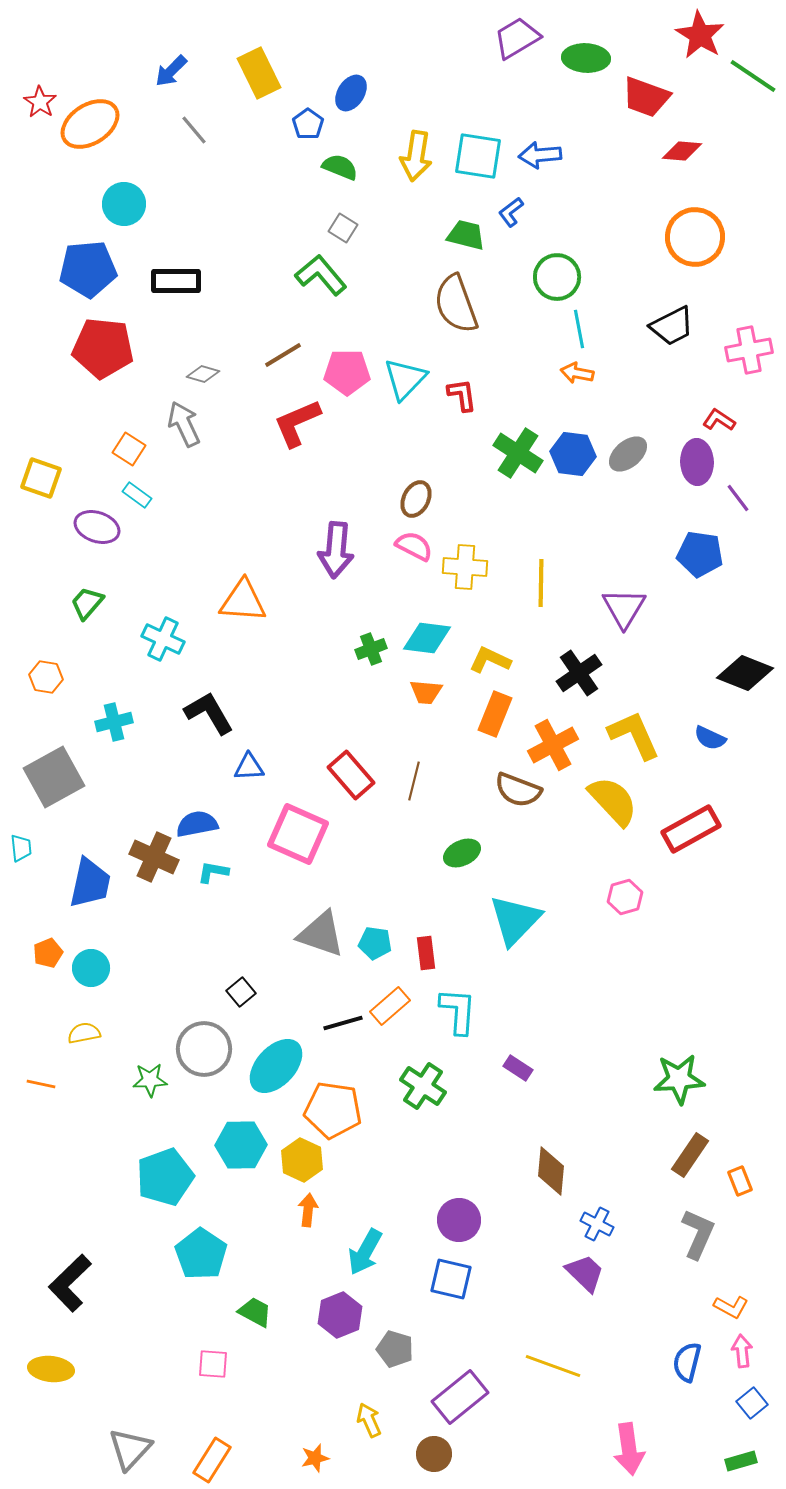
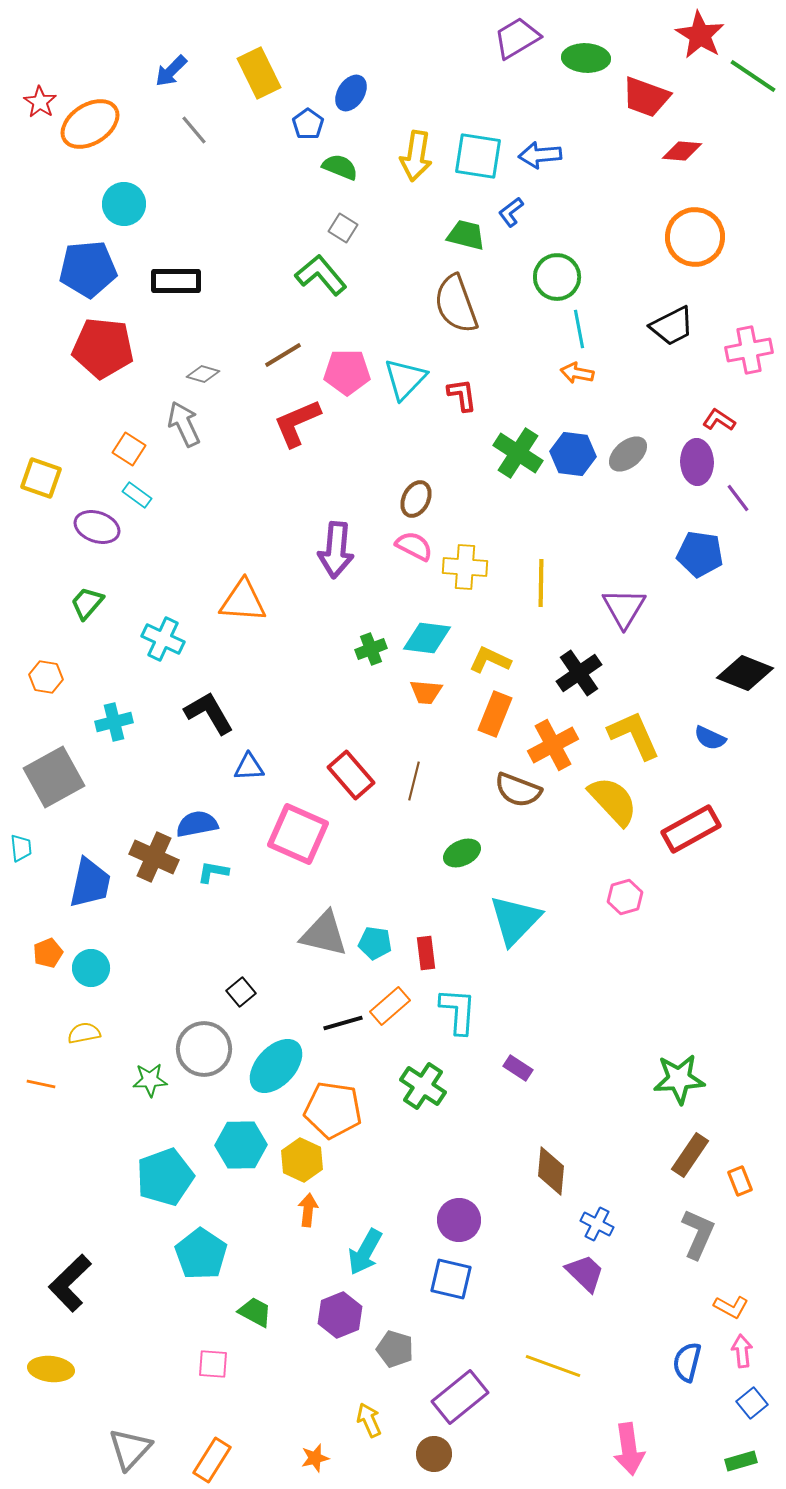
gray triangle at (321, 934): moved 3 px right; rotated 6 degrees counterclockwise
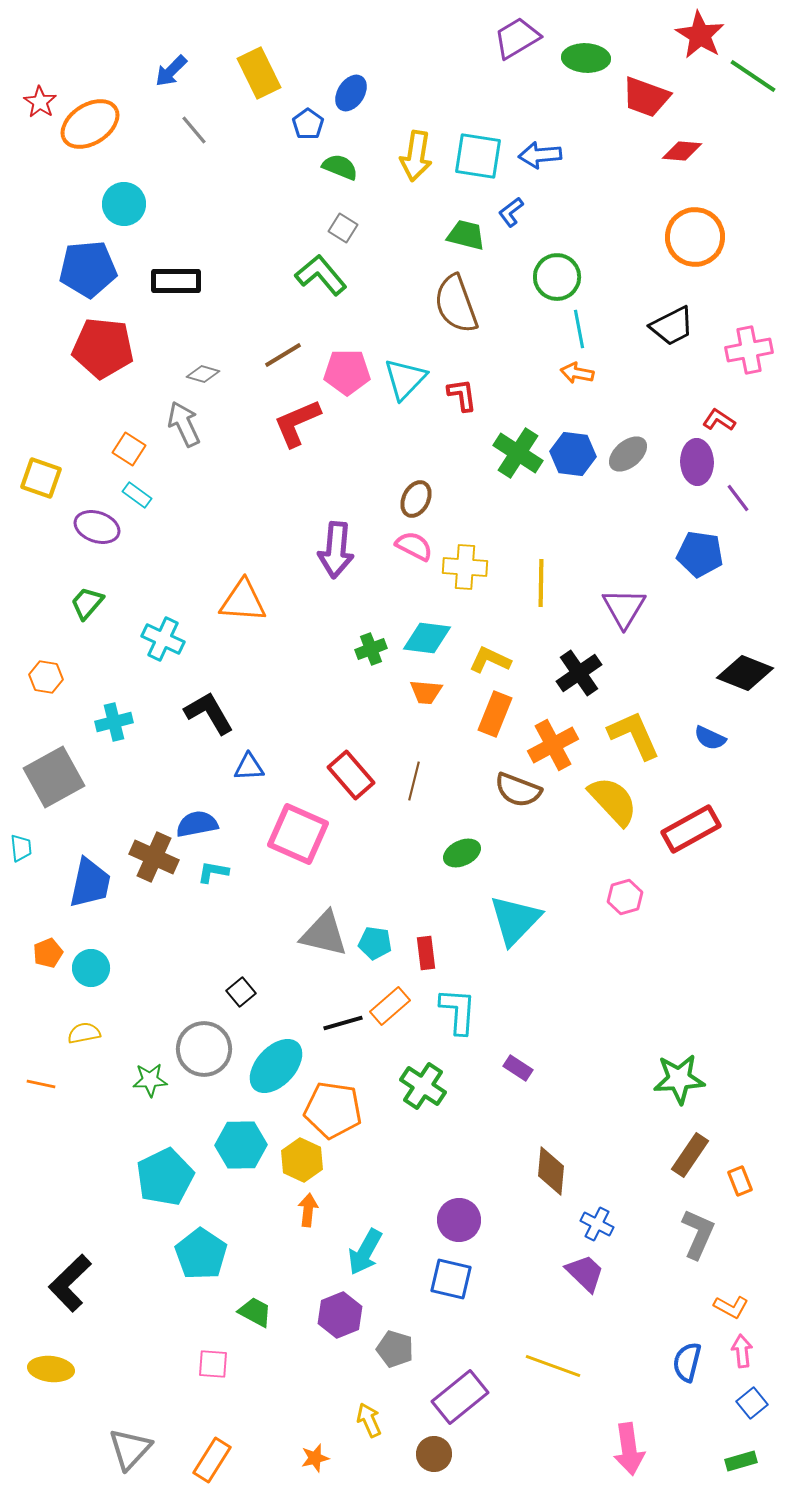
cyan pentagon at (165, 1177): rotated 6 degrees counterclockwise
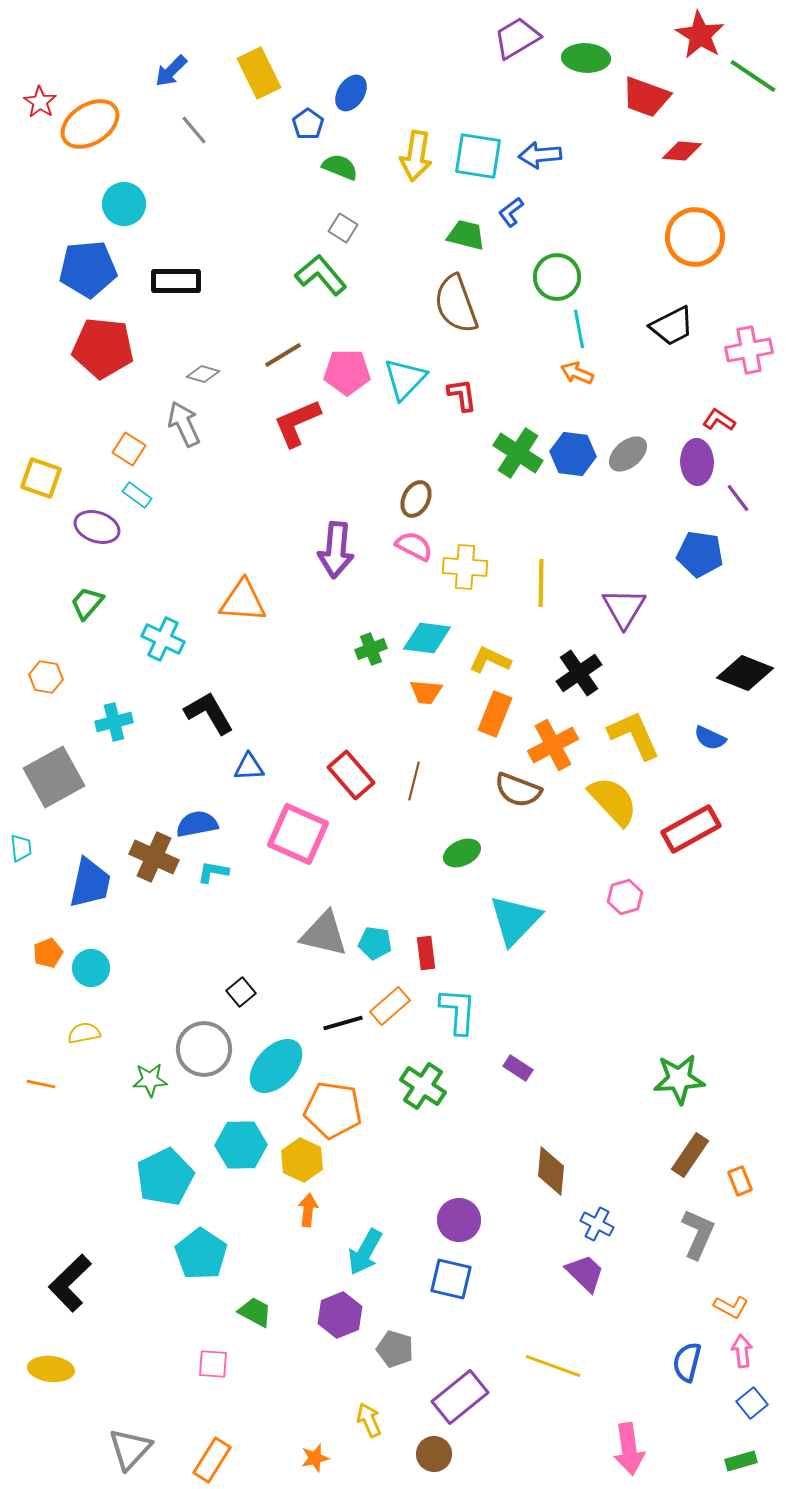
orange arrow at (577, 373): rotated 12 degrees clockwise
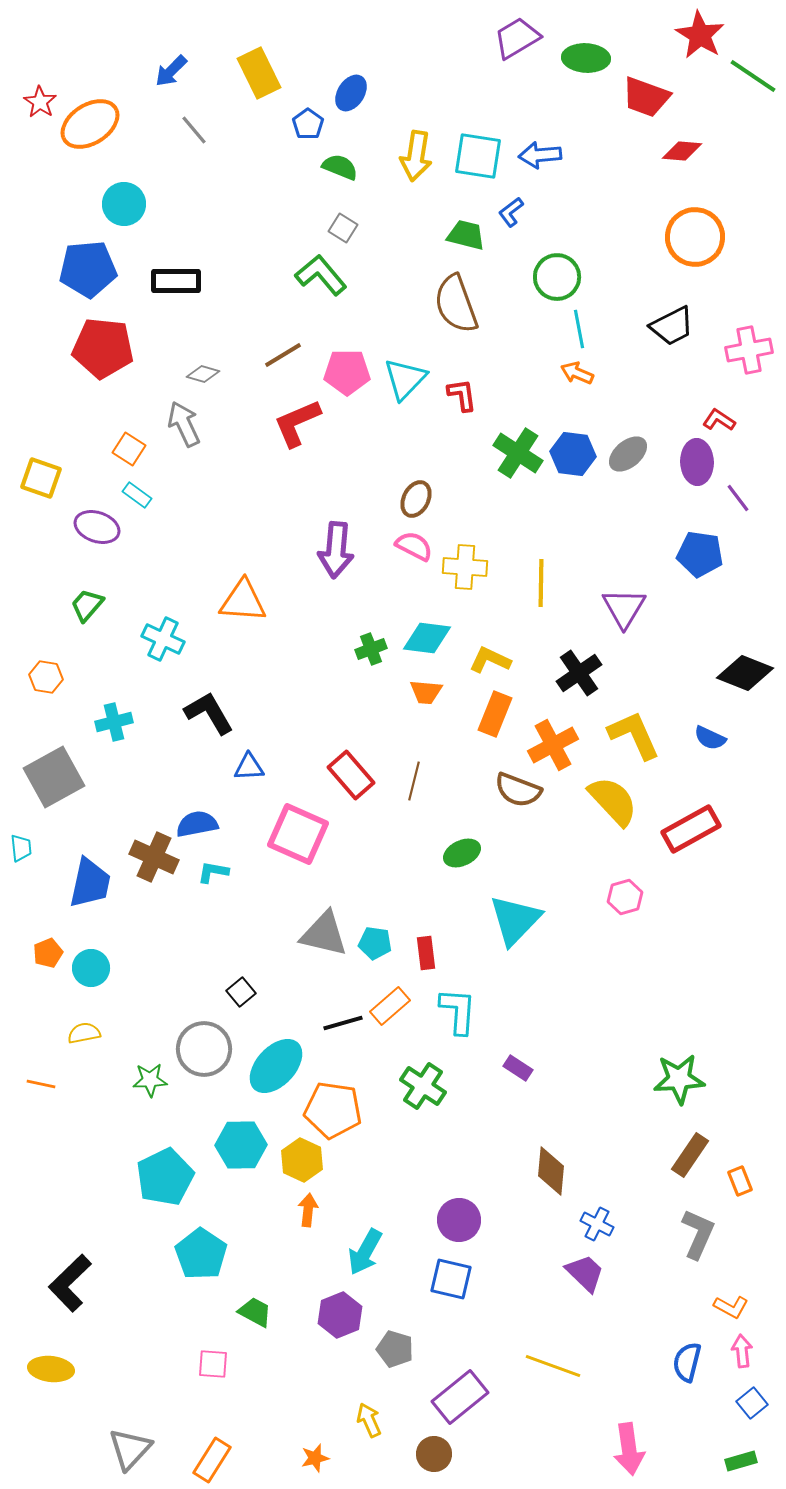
green trapezoid at (87, 603): moved 2 px down
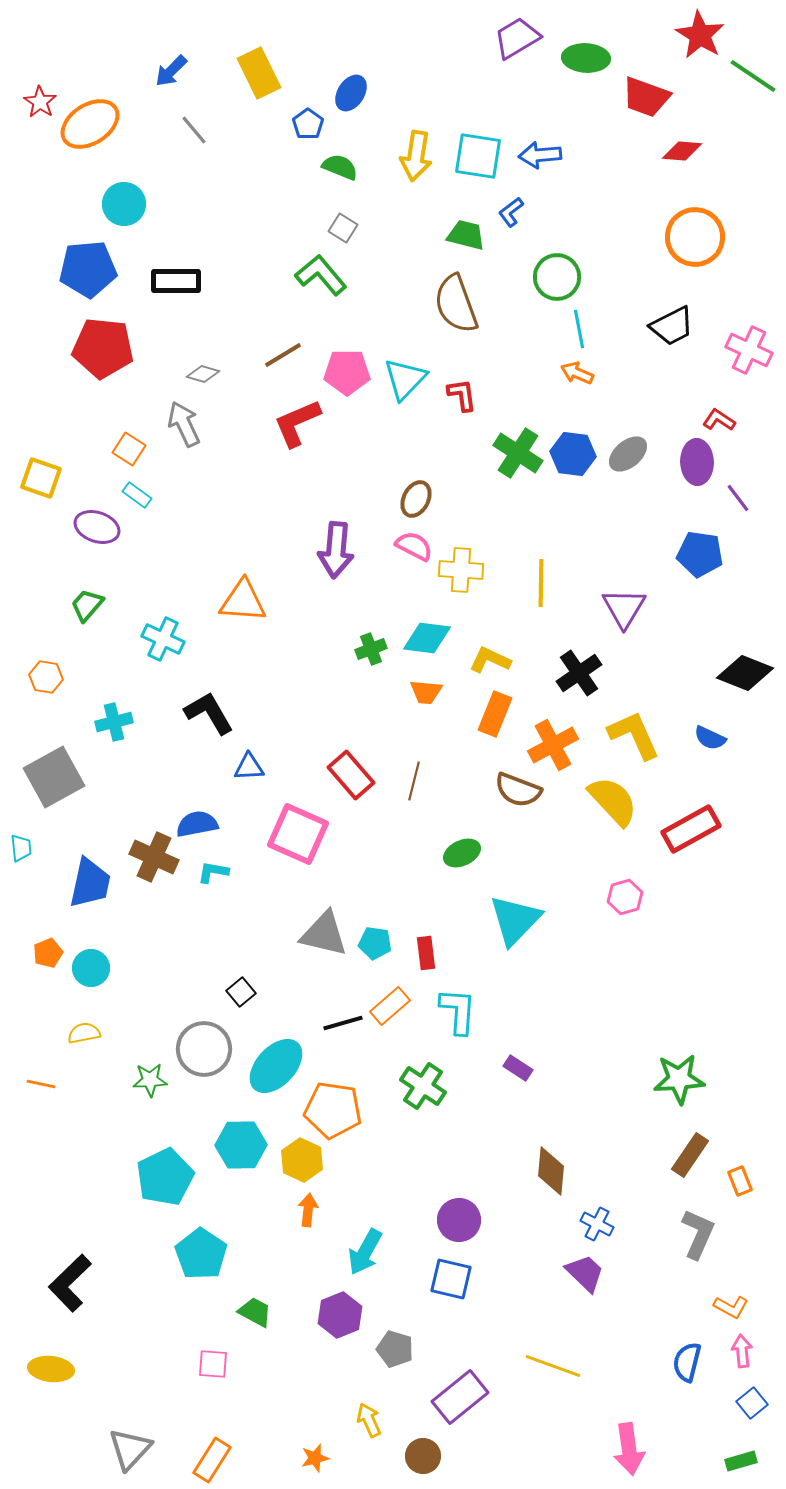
pink cross at (749, 350): rotated 36 degrees clockwise
yellow cross at (465, 567): moved 4 px left, 3 px down
brown circle at (434, 1454): moved 11 px left, 2 px down
